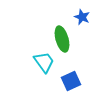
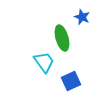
green ellipse: moved 1 px up
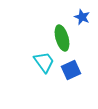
blue square: moved 11 px up
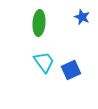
green ellipse: moved 23 px left, 15 px up; rotated 20 degrees clockwise
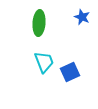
cyan trapezoid: rotated 15 degrees clockwise
blue square: moved 1 px left, 2 px down
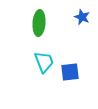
blue square: rotated 18 degrees clockwise
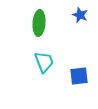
blue star: moved 2 px left, 2 px up
blue square: moved 9 px right, 4 px down
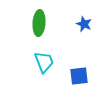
blue star: moved 4 px right, 9 px down
